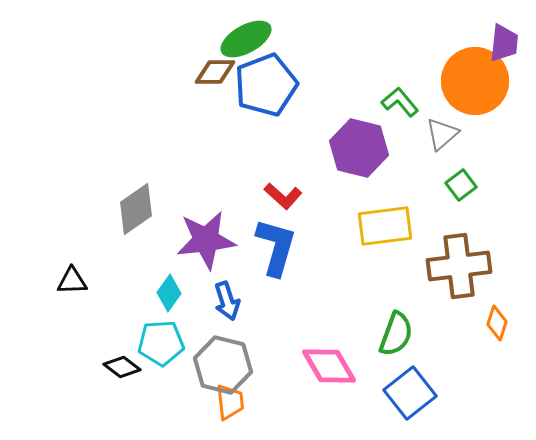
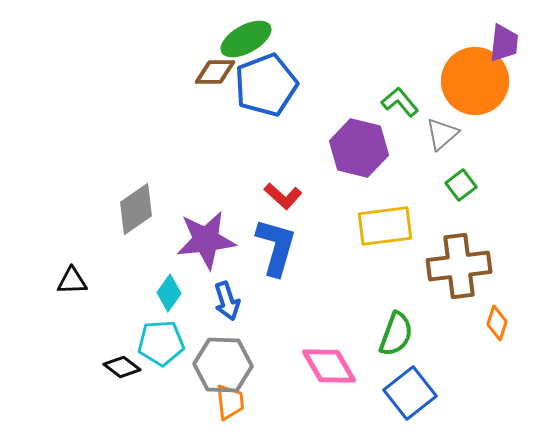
gray hexagon: rotated 12 degrees counterclockwise
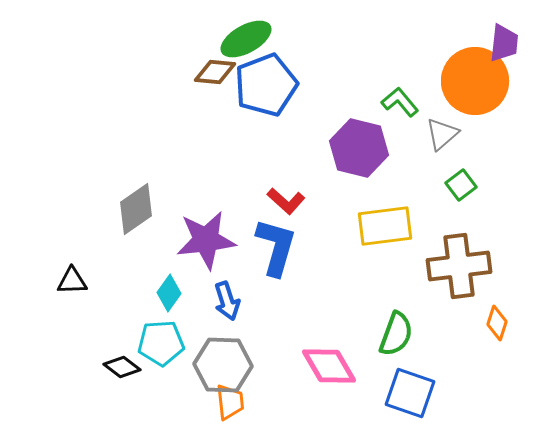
brown diamond: rotated 6 degrees clockwise
red L-shape: moved 3 px right, 5 px down
blue square: rotated 33 degrees counterclockwise
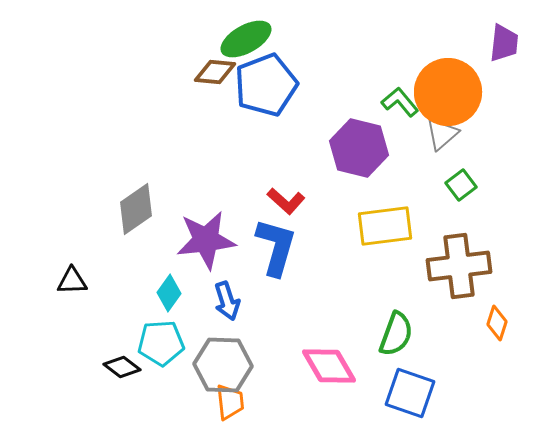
orange circle: moved 27 px left, 11 px down
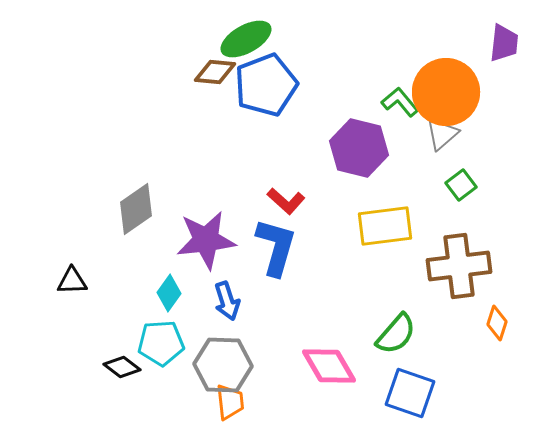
orange circle: moved 2 px left
green semicircle: rotated 21 degrees clockwise
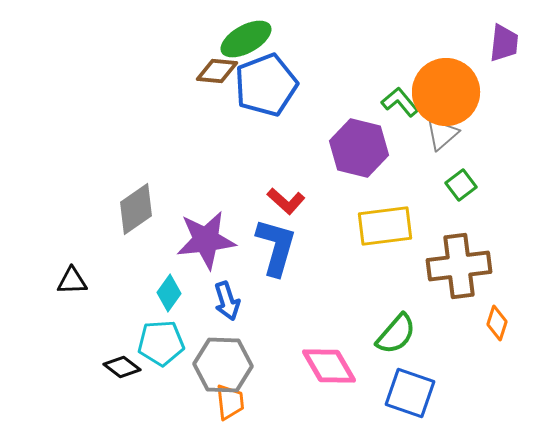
brown diamond: moved 2 px right, 1 px up
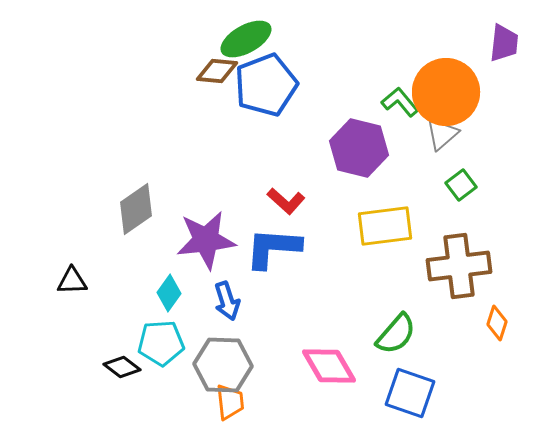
blue L-shape: moved 3 px left, 1 px down; rotated 102 degrees counterclockwise
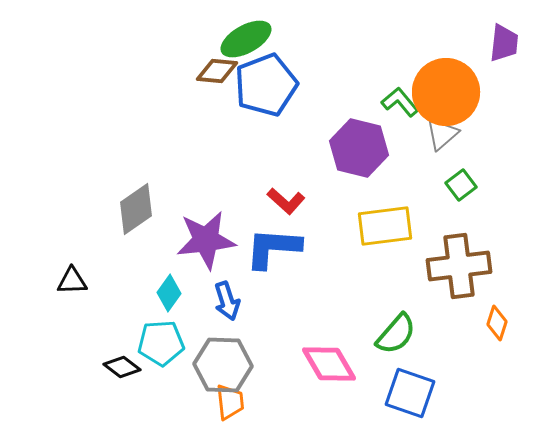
pink diamond: moved 2 px up
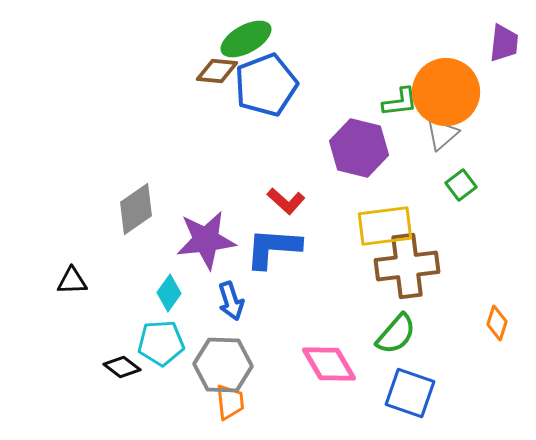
green L-shape: rotated 123 degrees clockwise
brown cross: moved 52 px left
blue arrow: moved 4 px right
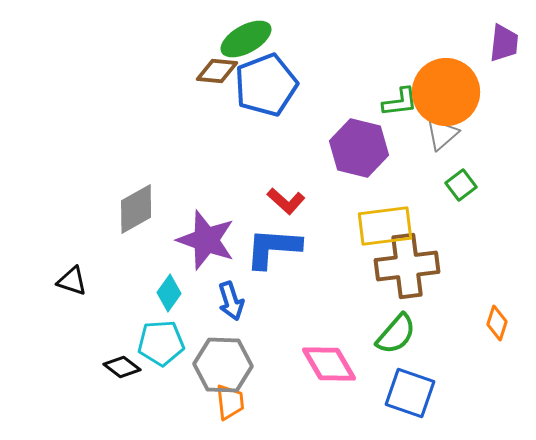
gray diamond: rotated 6 degrees clockwise
purple star: rotated 26 degrees clockwise
black triangle: rotated 20 degrees clockwise
